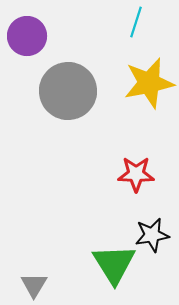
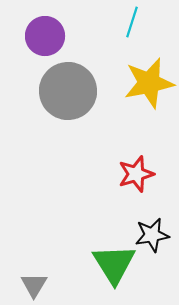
cyan line: moved 4 px left
purple circle: moved 18 px right
red star: rotated 18 degrees counterclockwise
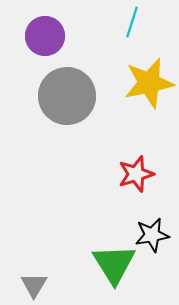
gray circle: moved 1 px left, 5 px down
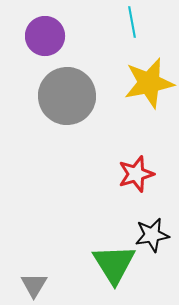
cyan line: rotated 28 degrees counterclockwise
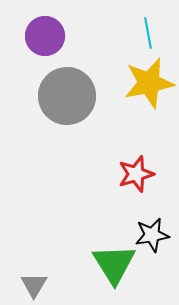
cyan line: moved 16 px right, 11 px down
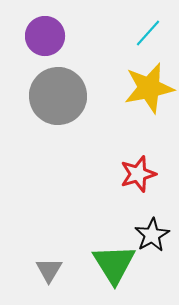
cyan line: rotated 52 degrees clockwise
yellow star: moved 5 px down
gray circle: moved 9 px left
red star: moved 2 px right
black star: rotated 20 degrees counterclockwise
gray triangle: moved 15 px right, 15 px up
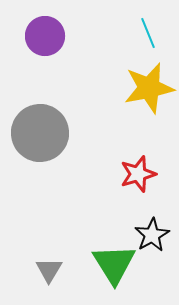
cyan line: rotated 64 degrees counterclockwise
gray circle: moved 18 px left, 37 px down
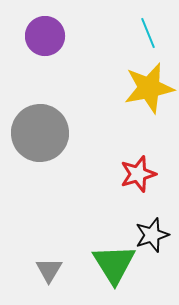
black star: rotated 12 degrees clockwise
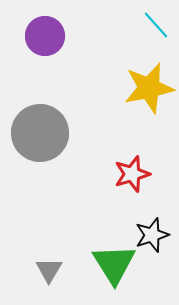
cyan line: moved 8 px right, 8 px up; rotated 20 degrees counterclockwise
red star: moved 6 px left
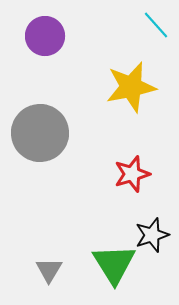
yellow star: moved 18 px left, 1 px up
